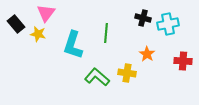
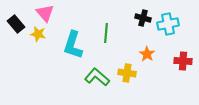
pink triangle: moved 1 px left; rotated 18 degrees counterclockwise
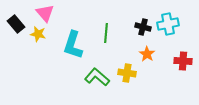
black cross: moved 9 px down
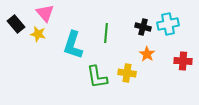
green L-shape: rotated 140 degrees counterclockwise
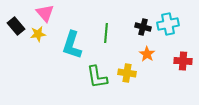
black rectangle: moved 2 px down
yellow star: rotated 21 degrees counterclockwise
cyan L-shape: moved 1 px left
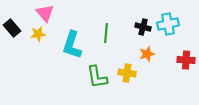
black rectangle: moved 4 px left, 2 px down
orange star: rotated 21 degrees clockwise
red cross: moved 3 px right, 1 px up
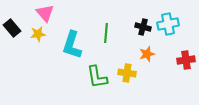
red cross: rotated 12 degrees counterclockwise
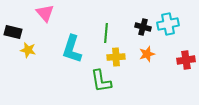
black rectangle: moved 1 px right, 4 px down; rotated 36 degrees counterclockwise
yellow star: moved 10 px left, 16 px down; rotated 21 degrees clockwise
cyan L-shape: moved 4 px down
yellow cross: moved 11 px left, 16 px up; rotated 12 degrees counterclockwise
green L-shape: moved 4 px right, 4 px down
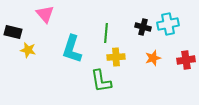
pink triangle: moved 1 px down
orange star: moved 6 px right, 4 px down
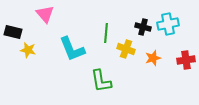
cyan L-shape: rotated 40 degrees counterclockwise
yellow cross: moved 10 px right, 8 px up; rotated 24 degrees clockwise
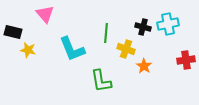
orange star: moved 9 px left, 8 px down; rotated 21 degrees counterclockwise
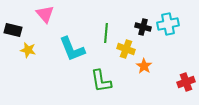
black rectangle: moved 2 px up
red cross: moved 22 px down; rotated 12 degrees counterclockwise
